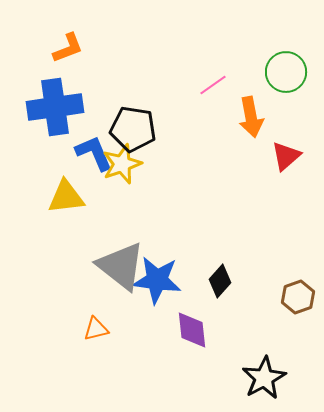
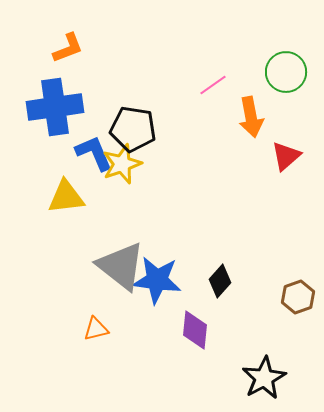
purple diamond: moved 3 px right; rotated 12 degrees clockwise
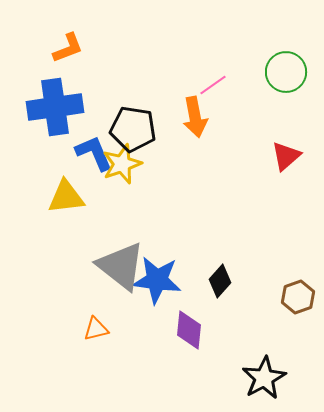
orange arrow: moved 56 px left
purple diamond: moved 6 px left
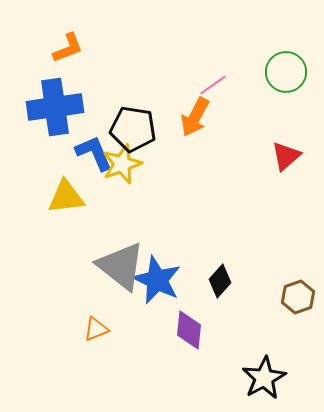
orange arrow: rotated 39 degrees clockwise
blue star: rotated 18 degrees clockwise
orange triangle: rotated 8 degrees counterclockwise
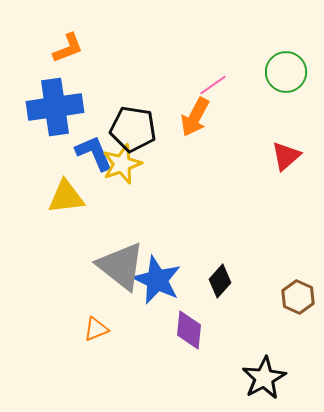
brown hexagon: rotated 16 degrees counterclockwise
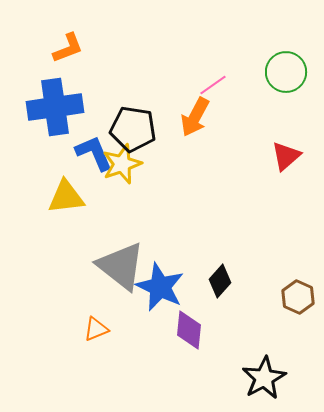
blue star: moved 3 px right, 7 px down
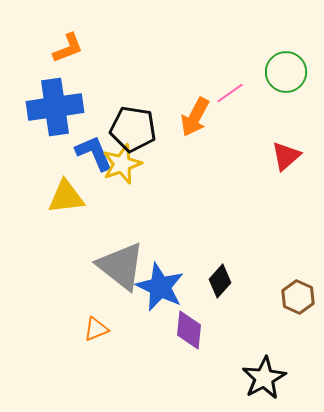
pink line: moved 17 px right, 8 px down
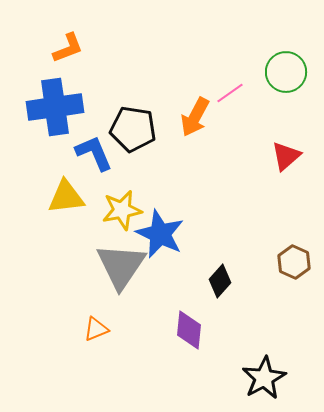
yellow star: moved 46 px down; rotated 9 degrees clockwise
gray triangle: rotated 26 degrees clockwise
blue star: moved 53 px up
brown hexagon: moved 4 px left, 35 px up
